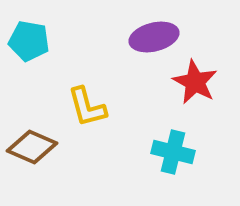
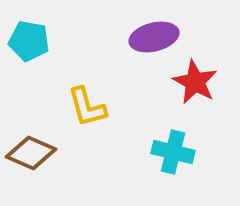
brown diamond: moved 1 px left, 6 px down
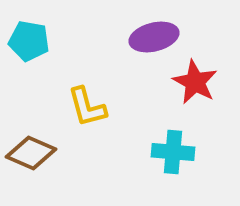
cyan cross: rotated 9 degrees counterclockwise
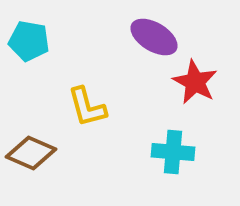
purple ellipse: rotated 45 degrees clockwise
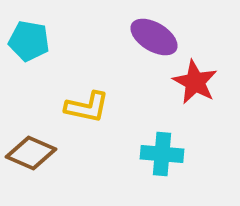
yellow L-shape: rotated 63 degrees counterclockwise
cyan cross: moved 11 px left, 2 px down
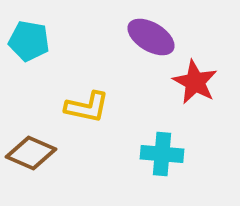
purple ellipse: moved 3 px left
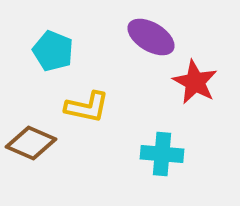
cyan pentagon: moved 24 px right, 10 px down; rotated 12 degrees clockwise
brown diamond: moved 10 px up
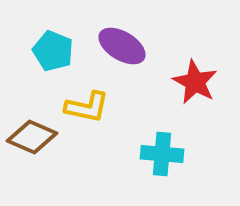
purple ellipse: moved 29 px left, 9 px down
brown diamond: moved 1 px right, 6 px up
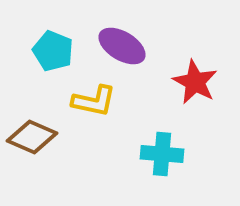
yellow L-shape: moved 7 px right, 6 px up
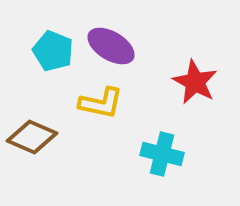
purple ellipse: moved 11 px left
yellow L-shape: moved 7 px right, 2 px down
cyan cross: rotated 9 degrees clockwise
